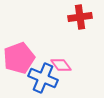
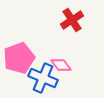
red cross: moved 8 px left, 3 px down; rotated 25 degrees counterclockwise
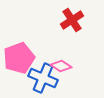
pink diamond: moved 1 px down; rotated 20 degrees counterclockwise
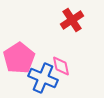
pink pentagon: rotated 12 degrees counterclockwise
pink diamond: rotated 45 degrees clockwise
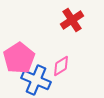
pink diamond: rotated 70 degrees clockwise
blue cross: moved 7 px left, 2 px down
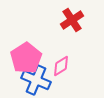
pink pentagon: moved 7 px right
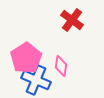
red cross: rotated 20 degrees counterclockwise
pink diamond: rotated 50 degrees counterclockwise
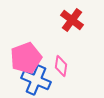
pink pentagon: rotated 12 degrees clockwise
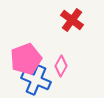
pink pentagon: moved 1 px down
pink diamond: rotated 20 degrees clockwise
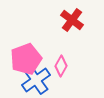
blue cross: rotated 32 degrees clockwise
